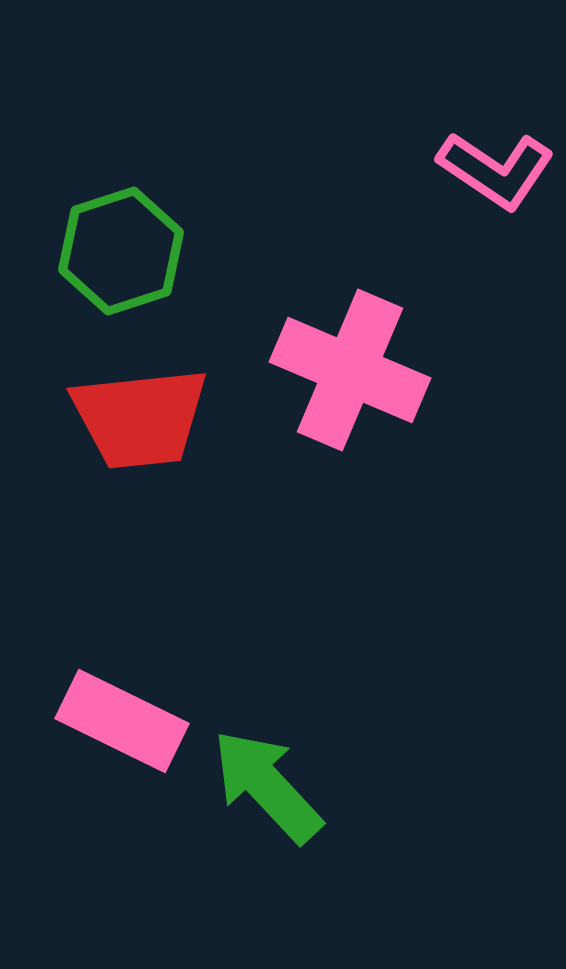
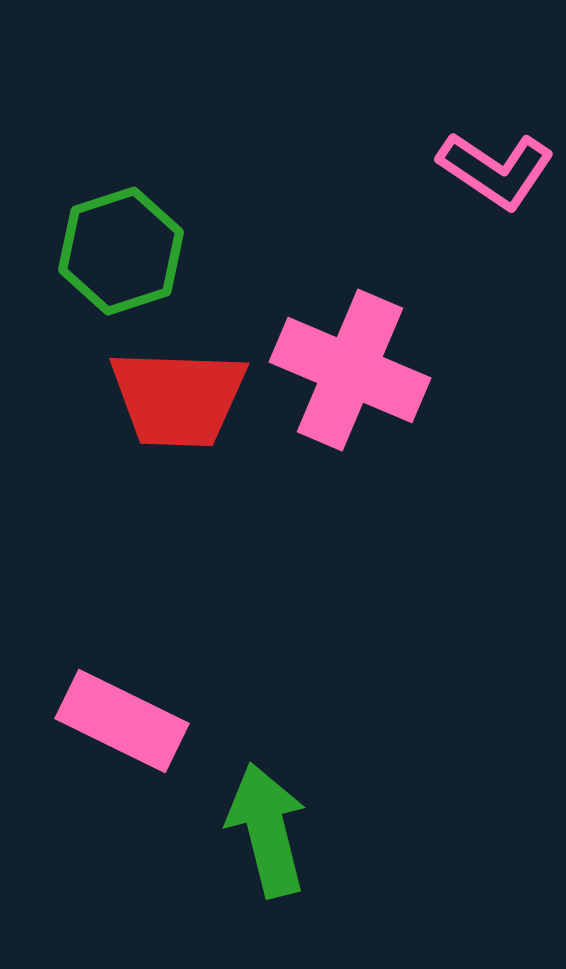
red trapezoid: moved 38 px right, 20 px up; rotated 8 degrees clockwise
green arrow: moved 44 px down; rotated 29 degrees clockwise
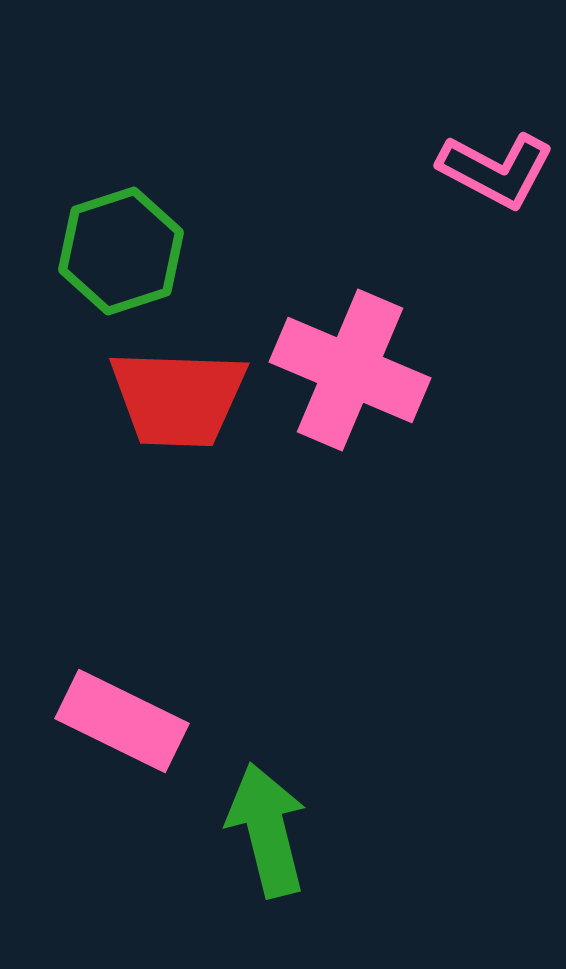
pink L-shape: rotated 6 degrees counterclockwise
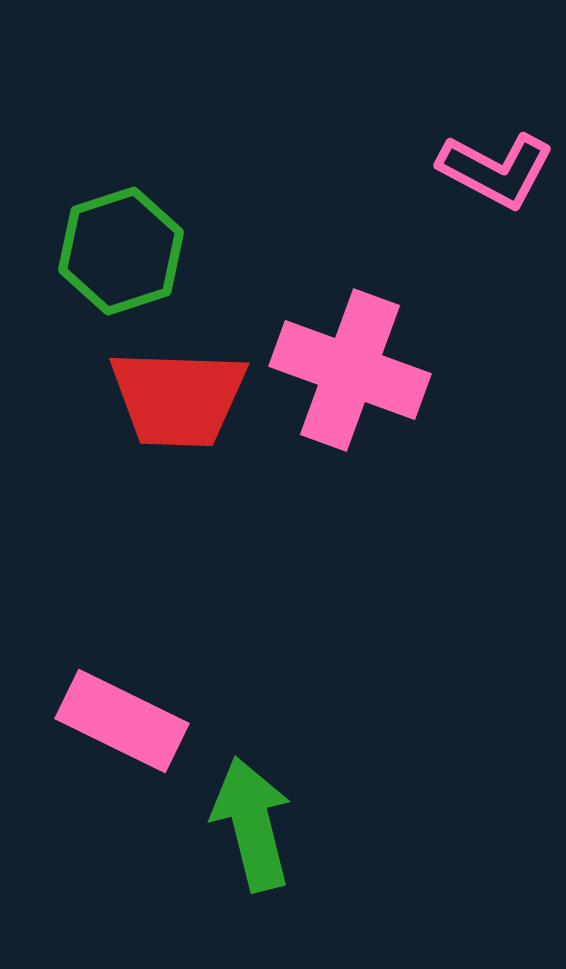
pink cross: rotated 3 degrees counterclockwise
green arrow: moved 15 px left, 6 px up
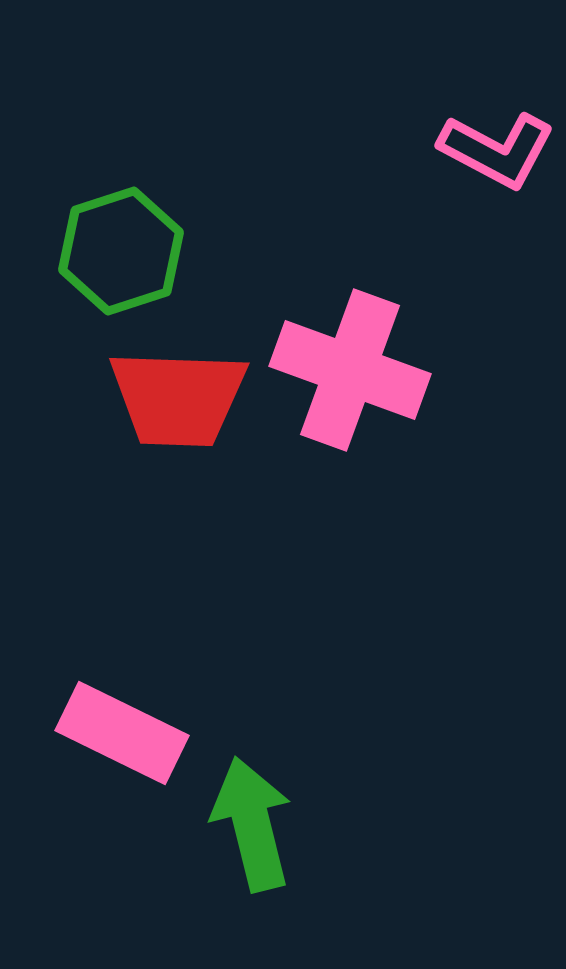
pink L-shape: moved 1 px right, 20 px up
pink rectangle: moved 12 px down
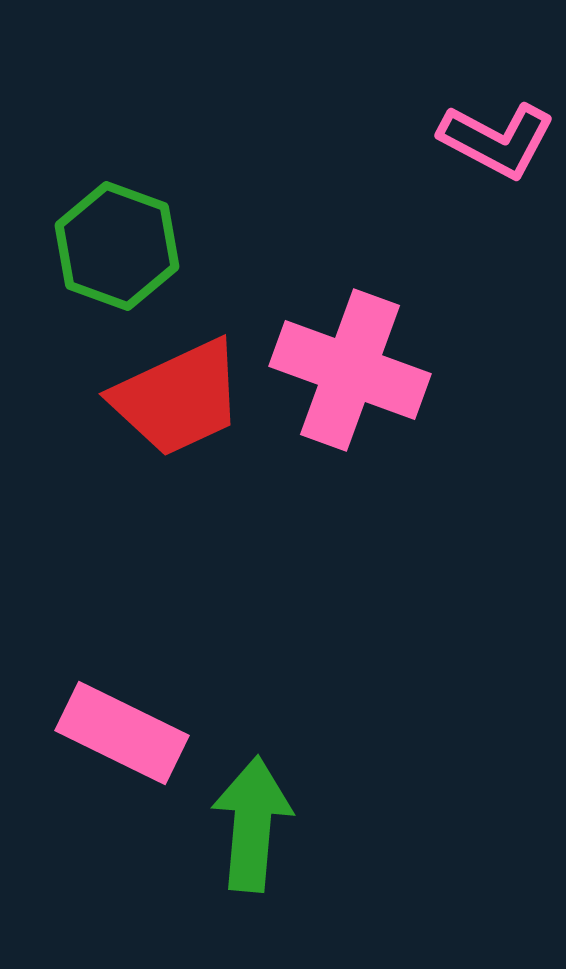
pink L-shape: moved 10 px up
green hexagon: moved 4 px left, 5 px up; rotated 22 degrees counterclockwise
red trapezoid: rotated 27 degrees counterclockwise
green arrow: rotated 19 degrees clockwise
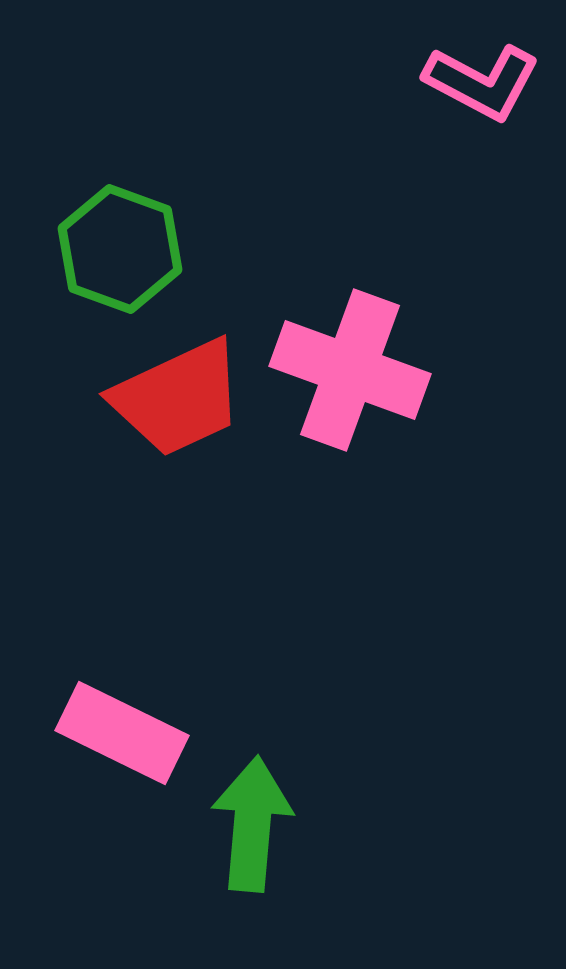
pink L-shape: moved 15 px left, 58 px up
green hexagon: moved 3 px right, 3 px down
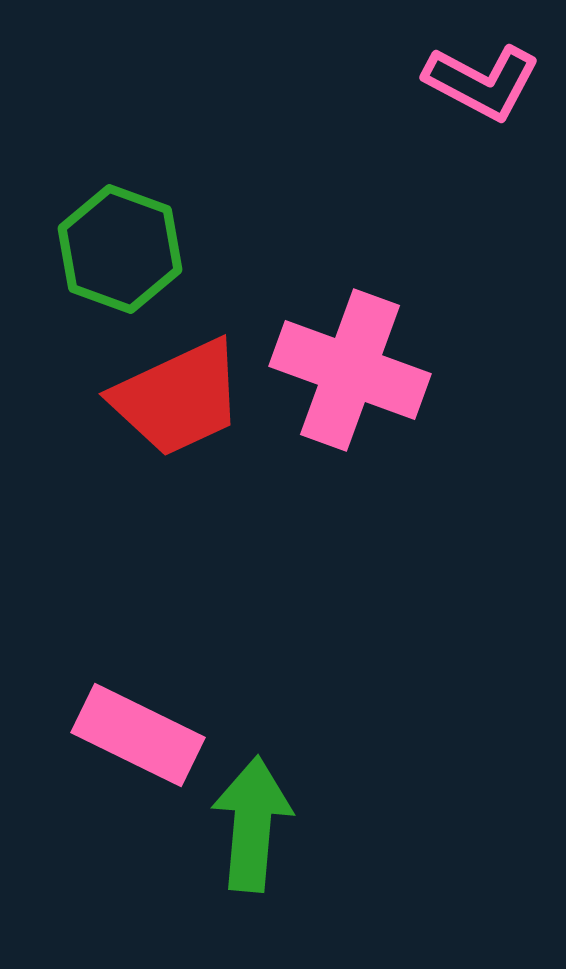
pink rectangle: moved 16 px right, 2 px down
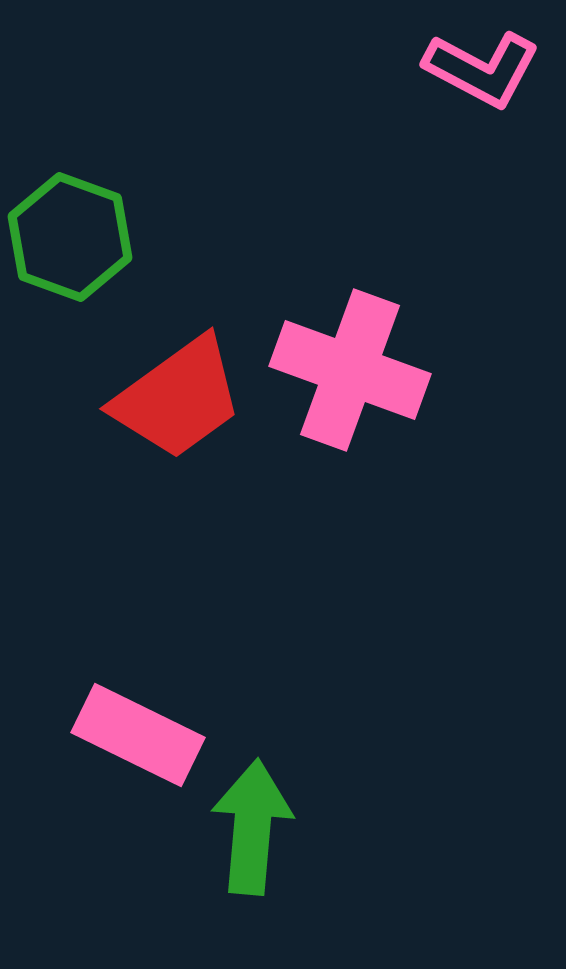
pink L-shape: moved 13 px up
green hexagon: moved 50 px left, 12 px up
red trapezoid: rotated 11 degrees counterclockwise
green arrow: moved 3 px down
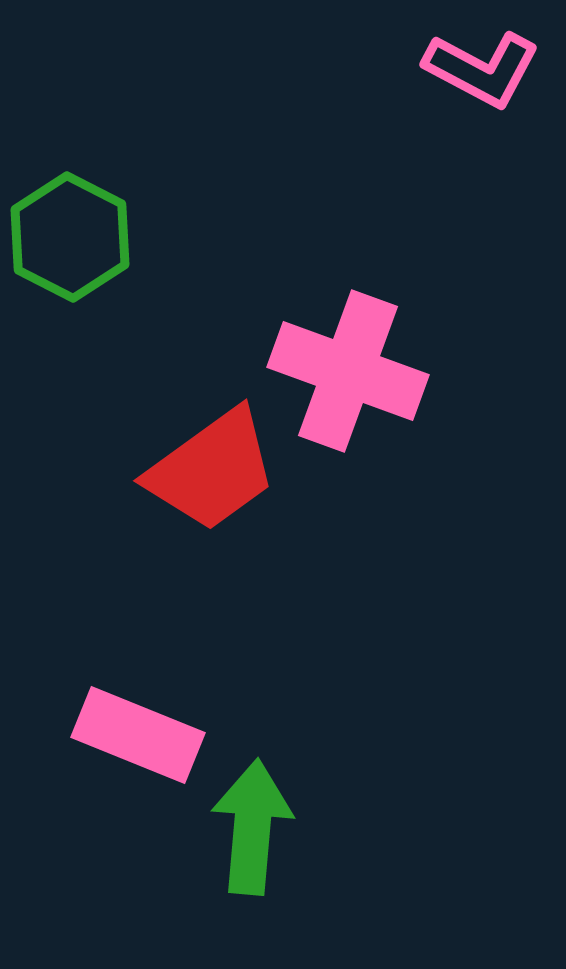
green hexagon: rotated 7 degrees clockwise
pink cross: moved 2 px left, 1 px down
red trapezoid: moved 34 px right, 72 px down
pink rectangle: rotated 4 degrees counterclockwise
